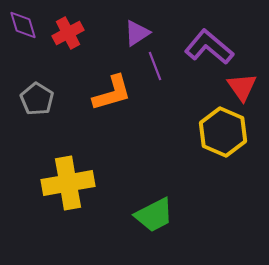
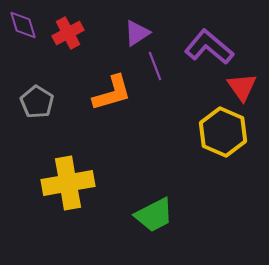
gray pentagon: moved 3 px down
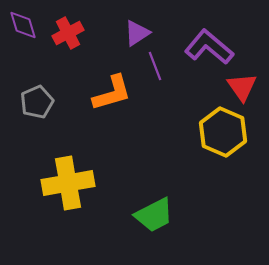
gray pentagon: rotated 16 degrees clockwise
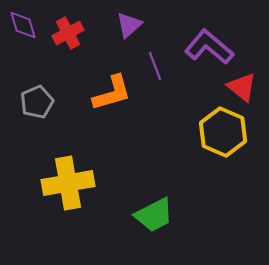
purple triangle: moved 8 px left, 8 px up; rotated 8 degrees counterclockwise
red triangle: rotated 16 degrees counterclockwise
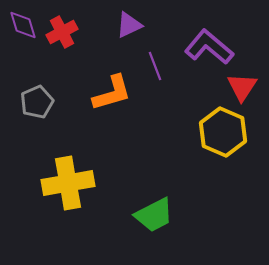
purple triangle: rotated 16 degrees clockwise
red cross: moved 6 px left, 1 px up
red triangle: rotated 24 degrees clockwise
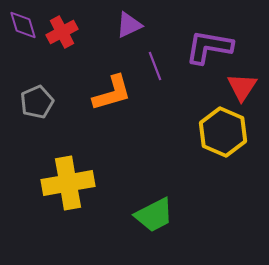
purple L-shape: rotated 30 degrees counterclockwise
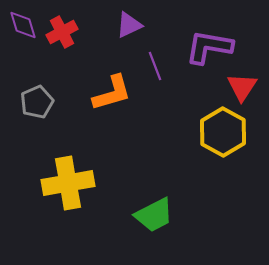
yellow hexagon: rotated 6 degrees clockwise
